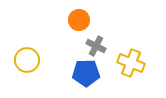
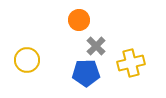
gray cross: rotated 18 degrees clockwise
yellow cross: rotated 36 degrees counterclockwise
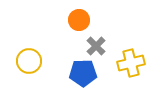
yellow circle: moved 2 px right, 1 px down
blue pentagon: moved 3 px left
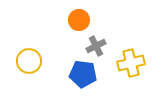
gray cross: rotated 18 degrees clockwise
blue pentagon: moved 1 px down; rotated 8 degrees clockwise
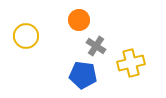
gray cross: rotated 30 degrees counterclockwise
yellow circle: moved 3 px left, 25 px up
blue pentagon: moved 1 px down
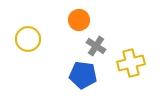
yellow circle: moved 2 px right, 3 px down
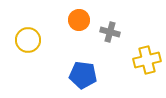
yellow circle: moved 1 px down
gray cross: moved 14 px right, 14 px up; rotated 18 degrees counterclockwise
yellow cross: moved 16 px right, 3 px up
